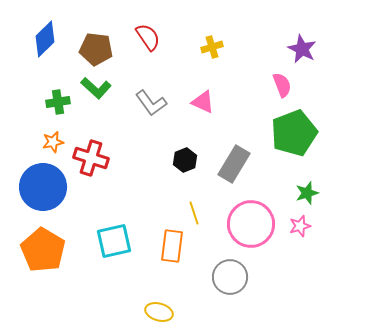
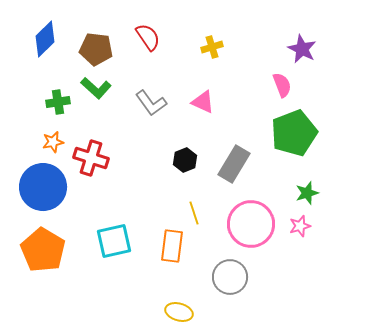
yellow ellipse: moved 20 px right
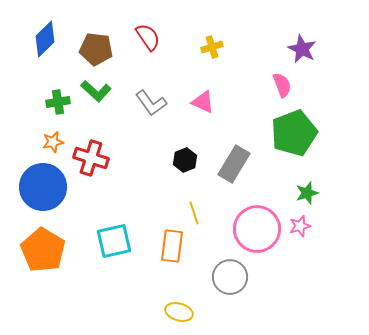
green L-shape: moved 3 px down
pink circle: moved 6 px right, 5 px down
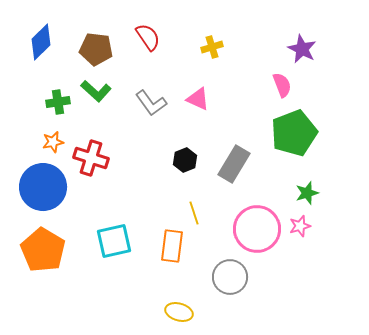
blue diamond: moved 4 px left, 3 px down
pink triangle: moved 5 px left, 3 px up
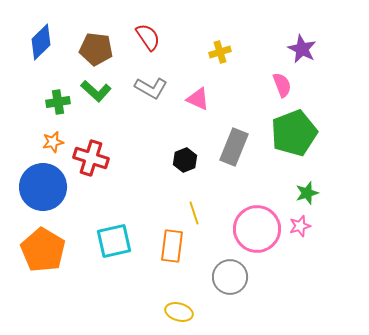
yellow cross: moved 8 px right, 5 px down
gray L-shape: moved 15 px up; rotated 24 degrees counterclockwise
gray rectangle: moved 17 px up; rotated 9 degrees counterclockwise
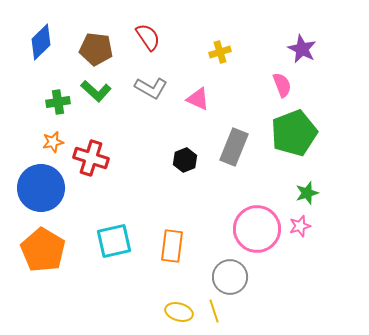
blue circle: moved 2 px left, 1 px down
yellow line: moved 20 px right, 98 px down
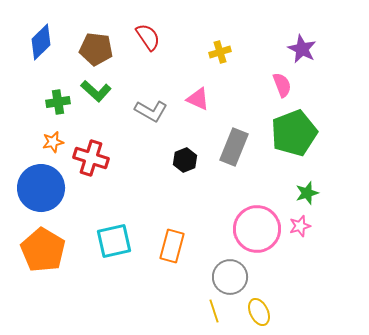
gray L-shape: moved 23 px down
orange rectangle: rotated 8 degrees clockwise
yellow ellipse: moved 80 px right; rotated 48 degrees clockwise
